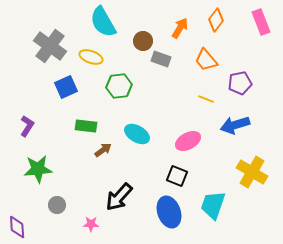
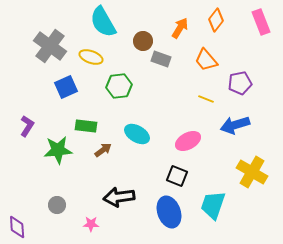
green star: moved 20 px right, 19 px up
black arrow: rotated 40 degrees clockwise
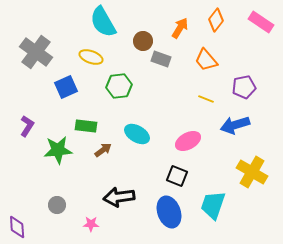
pink rectangle: rotated 35 degrees counterclockwise
gray cross: moved 14 px left, 6 px down
purple pentagon: moved 4 px right, 4 px down
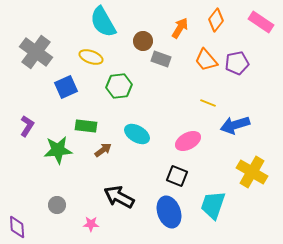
purple pentagon: moved 7 px left, 24 px up
yellow line: moved 2 px right, 4 px down
black arrow: rotated 36 degrees clockwise
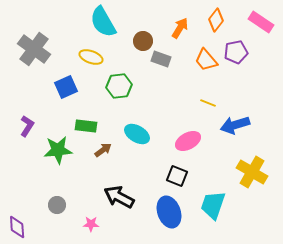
gray cross: moved 2 px left, 3 px up
purple pentagon: moved 1 px left, 11 px up
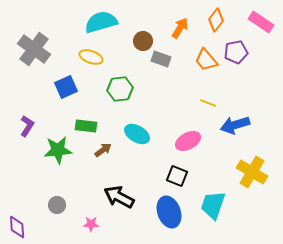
cyan semicircle: moved 2 px left; rotated 104 degrees clockwise
green hexagon: moved 1 px right, 3 px down
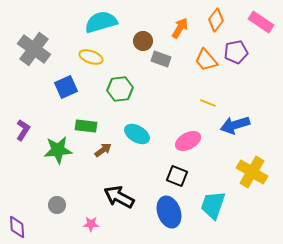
purple L-shape: moved 4 px left, 4 px down
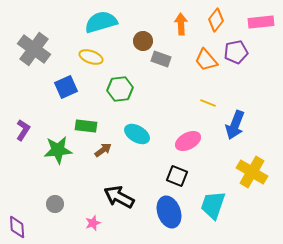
pink rectangle: rotated 40 degrees counterclockwise
orange arrow: moved 1 px right, 4 px up; rotated 35 degrees counterclockwise
blue arrow: rotated 52 degrees counterclockwise
gray circle: moved 2 px left, 1 px up
pink star: moved 2 px right, 1 px up; rotated 21 degrees counterclockwise
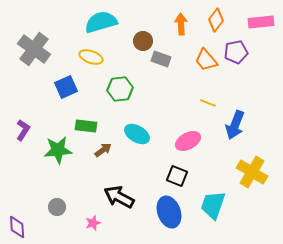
gray circle: moved 2 px right, 3 px down
